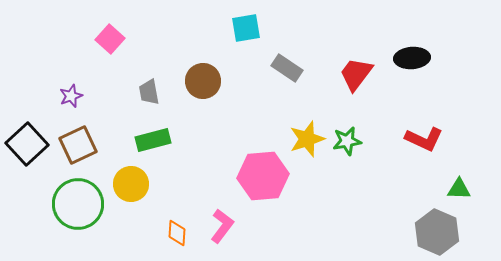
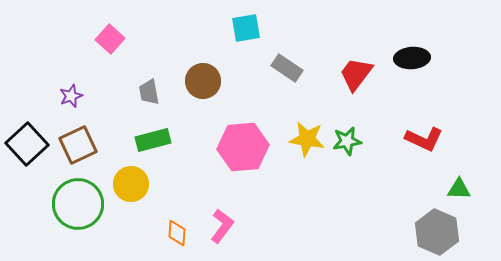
yellow star: rotated 27 degrees clockwise
pink hexagon: moved 20 px left, 29 px up
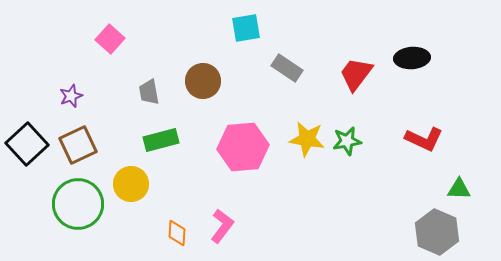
green rectangle: moved 8 px right
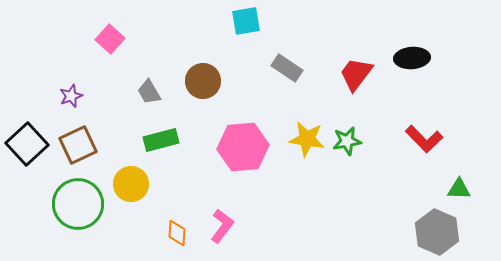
cyan square: moved 7 px up
gray trapezoid: rotated 20 degrees counterclockwise
red L-shape: rotated 21 degrees clockwise
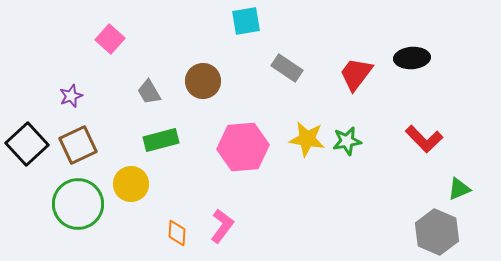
green triangle: rotated 25 degrees counterclockwise
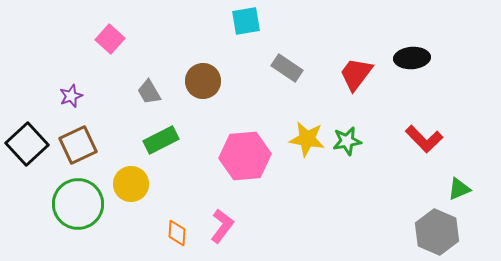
green rectangle: rotated 12 degrees counterclockwise
pink hexagon: moved 2 px right, 9 px down
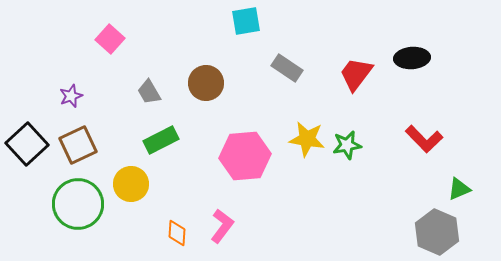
brown circle: moved 3 px right, 2 px down
green star: moved 4 px down
